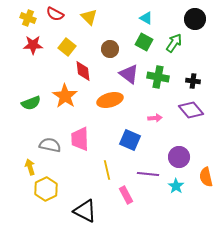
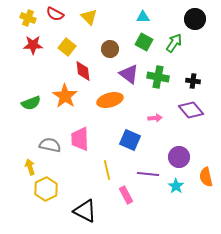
cyan triangle: moved 3 px left, 1 px up; rotated 32 degrees counterclockwise
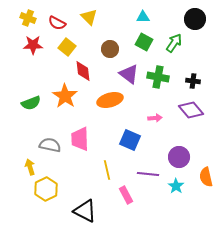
red semicircle: moved 2 px right, 9 px down
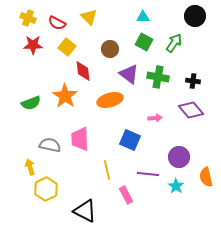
black circle: moved 3 px up
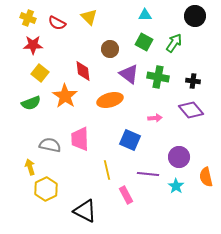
cyan triangle: moved 2 px right, 2 px up
yellow square: moved 27 px left, 26 px down
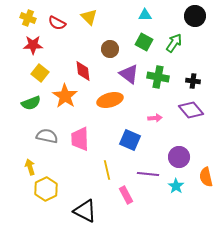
gray semicircle: moved 3 px left, 9 px up
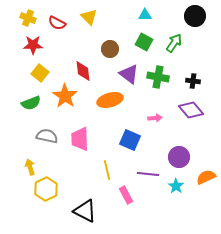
orange semicircle: rotated 78 degrees clockwise
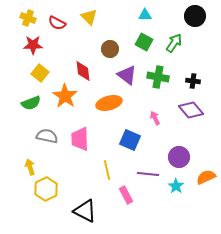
purple triangle: moved 2 px left, 1 px down
orange ellipse: moved 1 px left, 3 px down
pink arrow: rotated 112 degrees counterclockwise
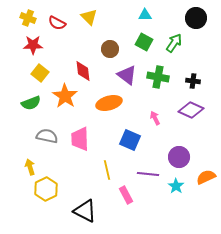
black circle: moved 1 px right, 2 px down
purple diamond: rotated 25 degrees counterclockwise
